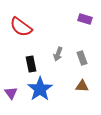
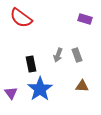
red semicircle: moved 9 px up
gray arrow: moved 1 px down
gray rectangle: moved 5 px left, 3 px up
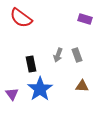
purple triangle: moved 1 px right, 1 px down
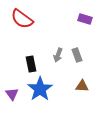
red semicircle: moved 1 px right, 1 px down
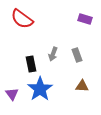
gray arrow: moved 5 px left, 1 px up
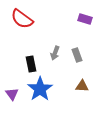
gray arrow: moved 2 px right, 1 px up
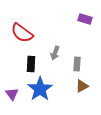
red semicircle: moved 14 px down
gray rectangle: moved 9 px down; rotated 24 degrees clockwise
black rectangle: rotated 14 degrees clockwise
brown triangle: rotated 32 degrees counterclockwise
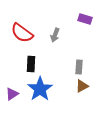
gray arrow: moved 18 px up
gray rectangle: moved 2 px right, 3 px down
purple triangle: rotated 32 degrees clockwise
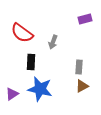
purple rectangle: rotated 32 degrees counterclockwise
gray arrow: moved 2 px left, 7 px down
black rectangle: moved 2 px up
blue star: rotated 25 degrees counterclockwise
